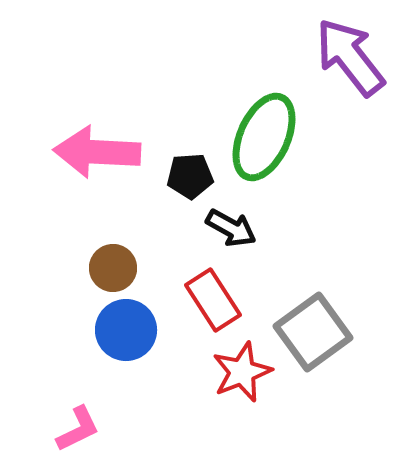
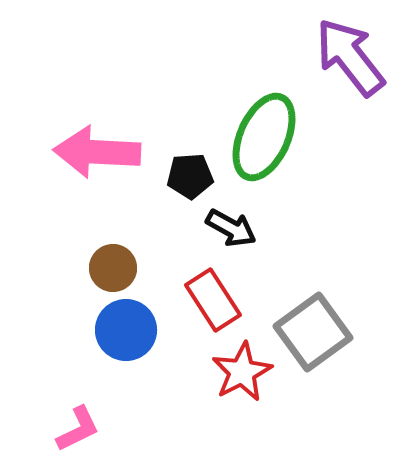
red star: rotated 6 degrees counterclockwise
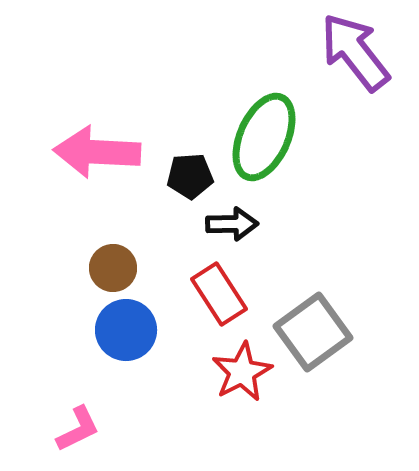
purple arrow: moved 5 px right, 5 px up
black arrow: moved 1 px right, 4 px up; rotated 30 degrees counterclockwise
red rectangle: moved 6 px right, 6 px up
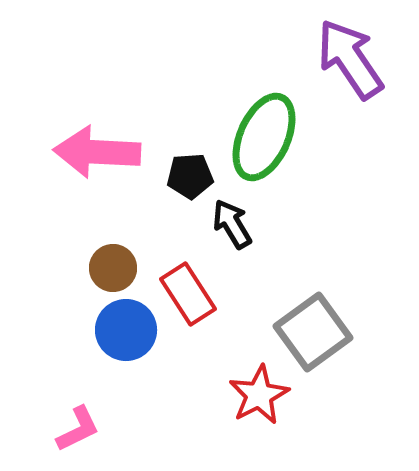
purple arrow: moved 5 px left, 7 px down; rotated 4 degrees clockwise
black arrow: rotated 120 degrees counterclockwise
red rectangle: moved 31 px left
red star: moved 17 px right, 23 px down
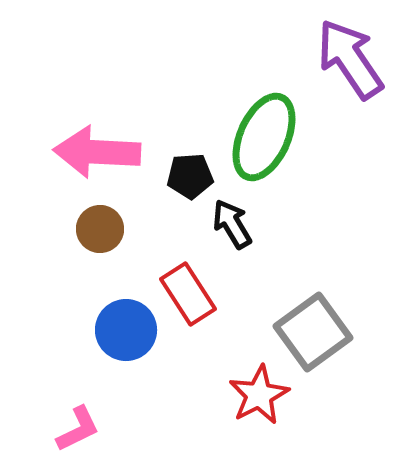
brown circle: moved 13 px left, 39 px up
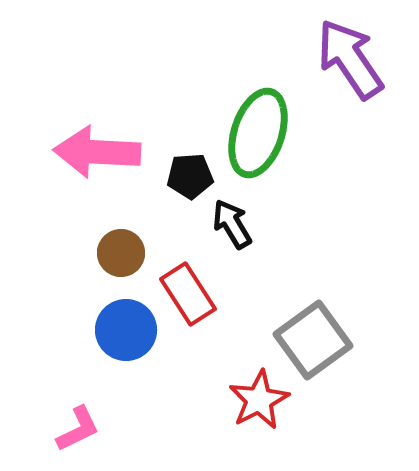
green ellipse: moved 6 px left, 4 px up; rotated 6 degrees counterclockwise
brown circle: moved 21 px right, 24 px down
gray square: moved 8 px down
red star: moved 5 px down
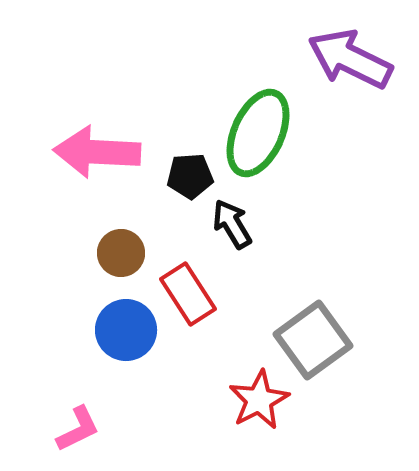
purple arrow: rotated 30 degrees counterclockwise
green ellipse: rotated 6 degrees clockwise
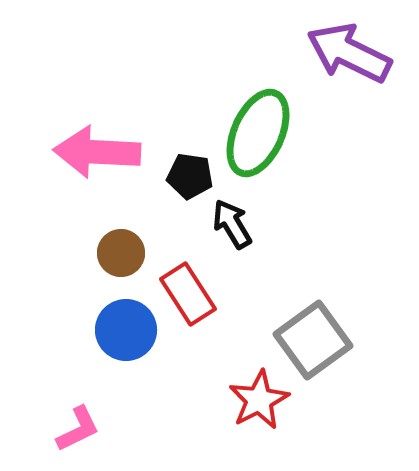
purple arrow: moved 1 px left, 6 px up
black pentagon: rotated 12 degrees clockwise
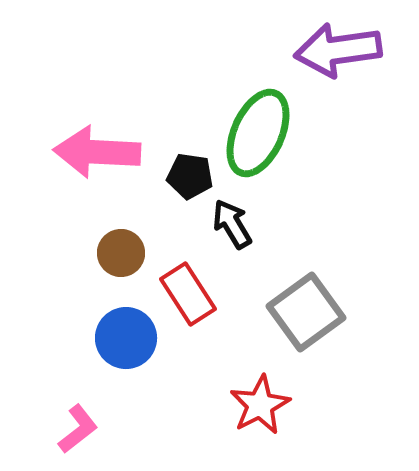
purple arrow: moved 11 px left, 3 px up; rotated 34 degrees counterclockwise
blue circle: moved 8 px down
gray square: moved 7 px left, 28 px up
red star: moved 1 px right, 5 px down
pink L-shape: rotated 12 degrees counterclockwise
